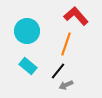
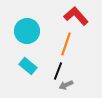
black line: rotated 18 degrees counterclockwise
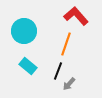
cyan circle: moved 3 px left
gray arrow: moved 3 px right, 1 px up; rotated 24 degrees counterclockwise
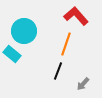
cyan rectangle: moved 16 px left, 12 px up
gray arrow: moved 14 px right
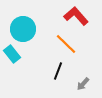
cyan circle: moved 1 px left, 2 px up
orange line: rotated 65 degrees counterclockwise
cyan rectangle: rotated 12 degrees clockwise
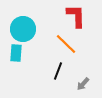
red L-shape: rotated 40 degrees clockwise
cyan rectangle: moved 4 px right, 1 px up; rotated 42 degrees clockwise
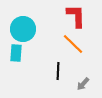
orange line: moved 7 px right
black line: rotated 18 degrees counterclockwise
